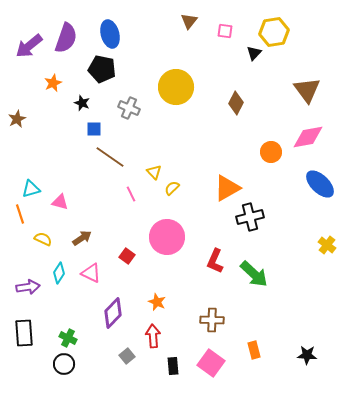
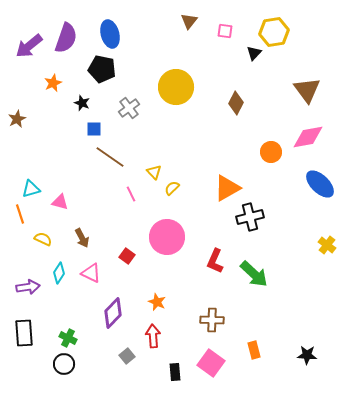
gray cross at (129, 108): rotated 30 degrees clockwise
brown arrow at (82, 238): rotated 96 degrees clockwise
black rectangle at (173, 366): moved 2 px right, 6 px down
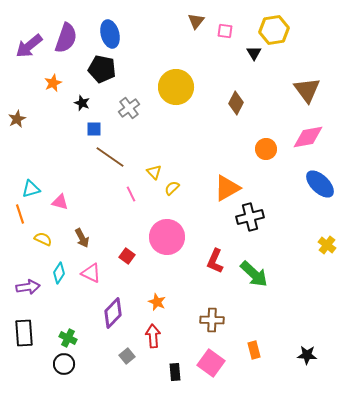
brown triangle at (189, 21): moved 7 px right
yellow hexagon at (274, 32): moved 2 px up
black triangle at (254, 53): rotated 14 degrees counterclockwise
orange circle at (271, 152): moved 5 px left, 3 px up
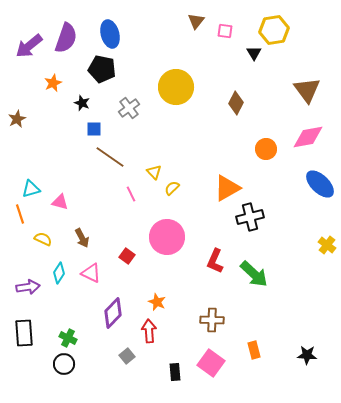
red arrow at (153, 336): moved 4 px left, 5 px up
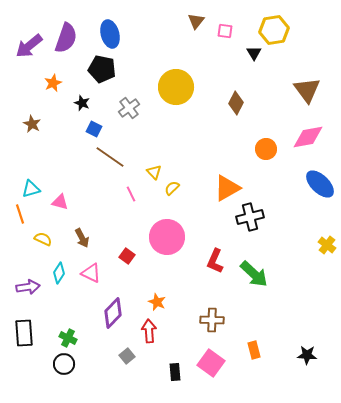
brown star at (17, 119): moved 15 px right, 5 px down; rotated 18 degrees counterclockwise
blue square at (94, 129): rotated 28 degrees clockwise
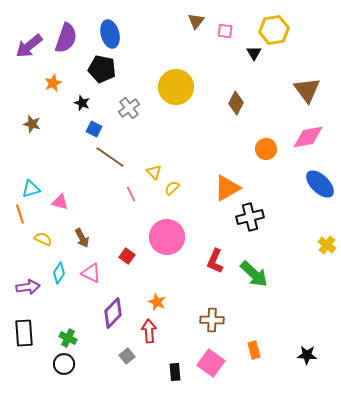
brown star at (32, 124): rotated 12 degrees counterclockwise
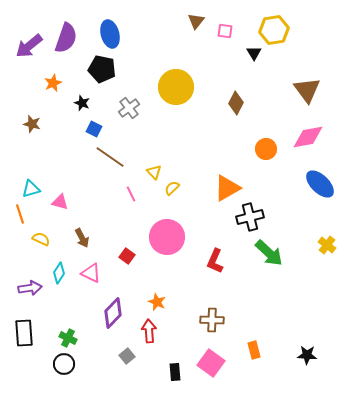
yellow semicircle at (43, 239): moved 2 px left
green arrow at (254, 274): moved 15 px right, 21 px up
purple arrow at (28, 287): moved 2 px right, 1 px down
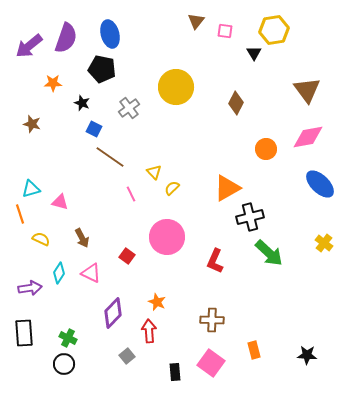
orange star at (53, 83): rotated 24 degrees clockwise
yellow cross at (327, 245): moved 3 px left, 2 px up
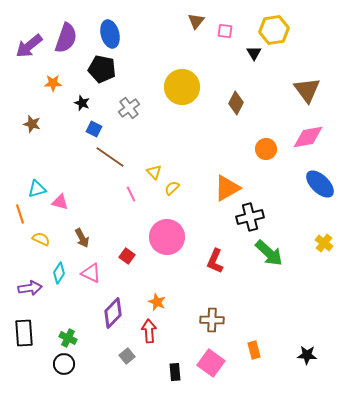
yellow circle at (176, 87): moved 6 px right
cyan triangle at (31, 189): moved 6 px right
